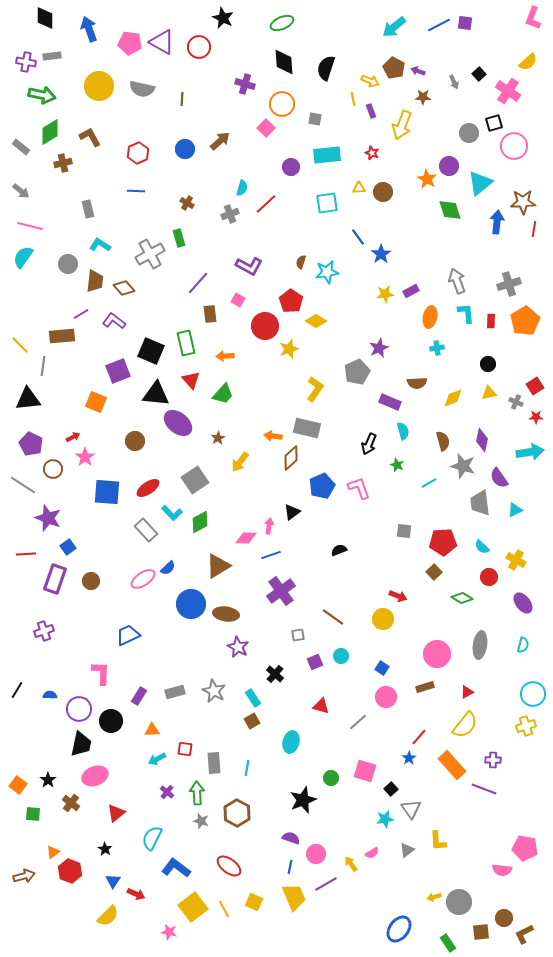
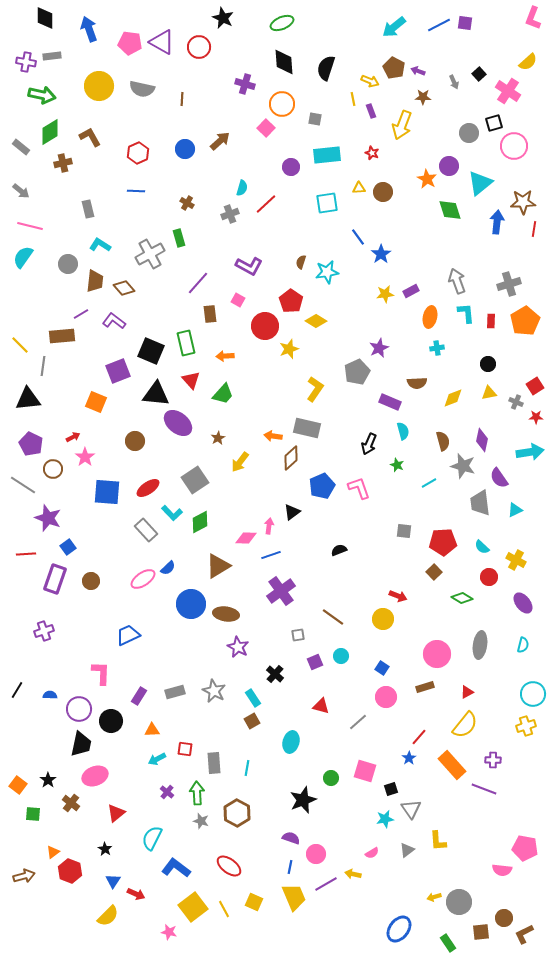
black square at (391, 789): rotated 24 degrees clockwise
yellow arrow at (351, 864): moved 2 px right, 10 px down; rotated 42 degrees counterclockwise
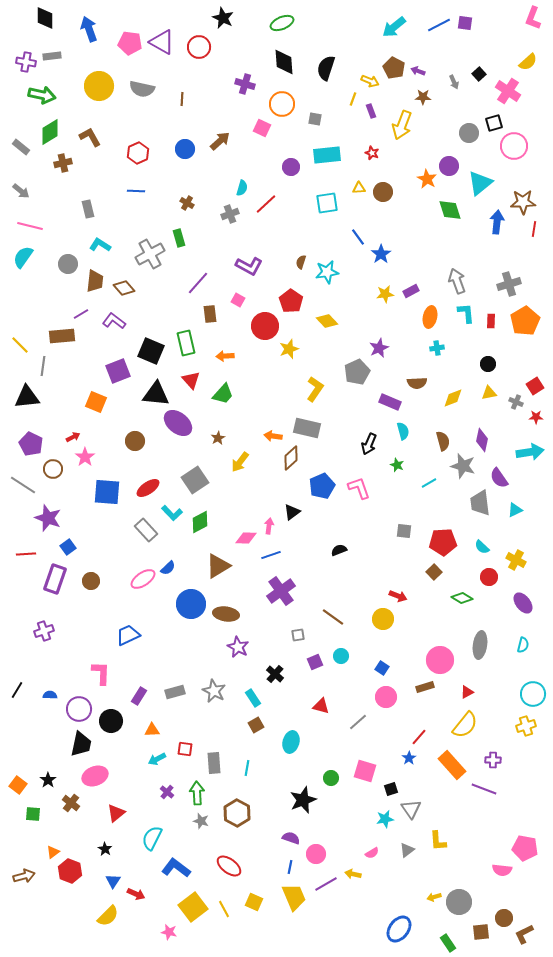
yellow line at (353, 99): rotated 32 degrees clockwise
pink square at (266, 128): moved 4 px left; rotated 18 degrees counterclockwise
yellow diamond at (316, 321): moved 11 px right; rotated 15 degrees clockwise
black triangle at (28, 399): moved 1 px left, 2 px up
pink circle at (437, 654): moved 3 px right, 6 px down
brown square at (252, 721): moved 4 px right, 4 px down
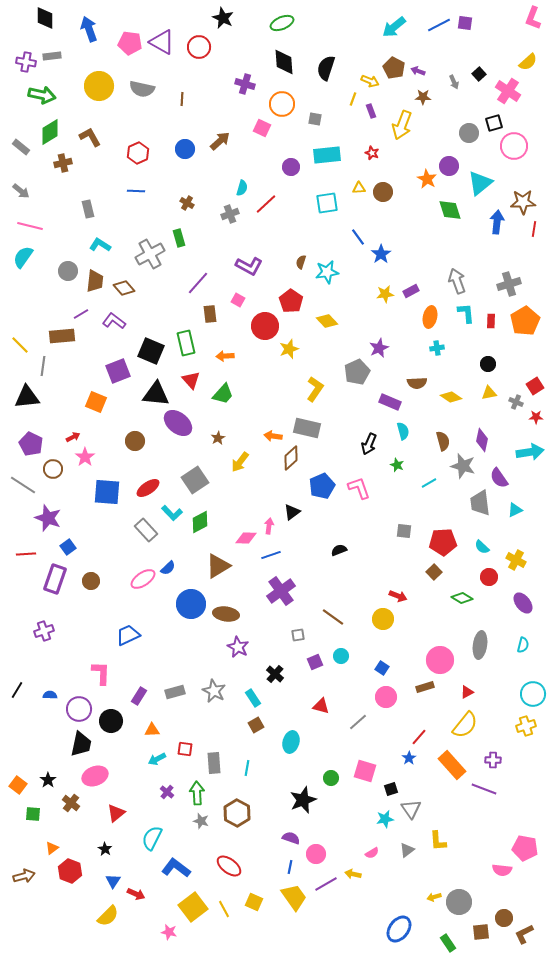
gray circle at (68, 264): moved 7 px down
yellow diamond at (453, 398): moved 2 px left, 1 px up; rotated 55 degrees clockwise
orange triangle at (53, 852): moved 1 px left, 4 px up
yellow trapezoid at (294, 897): rotated 12 degrees counterclockwise
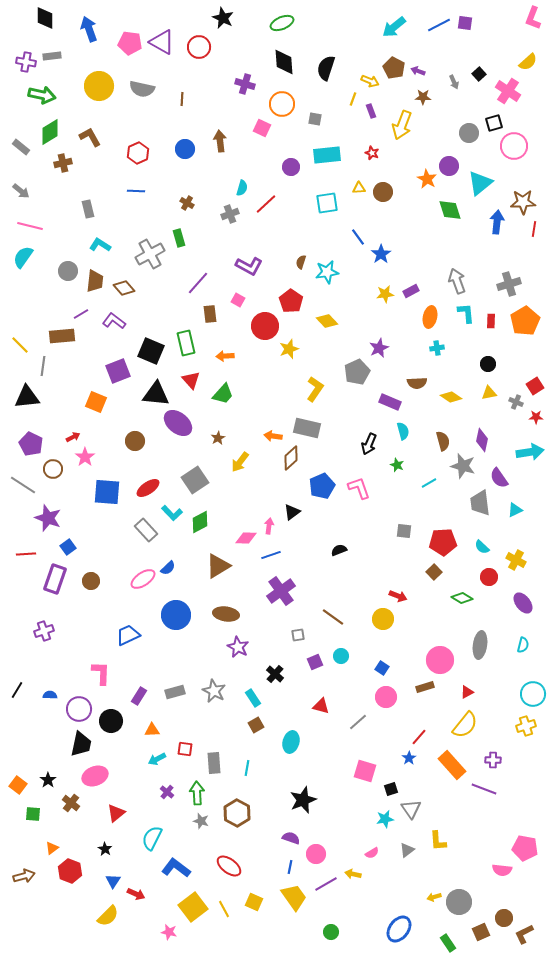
brown arrow at (220, 141): rotated 55 degrees counterclockwise
blue circle at (191, 604): moved 15 px left, 11 px down
green circle at (331, 778): moved 154 px down
brown square at (481, 932): rotated 18 degrees counterclockwise
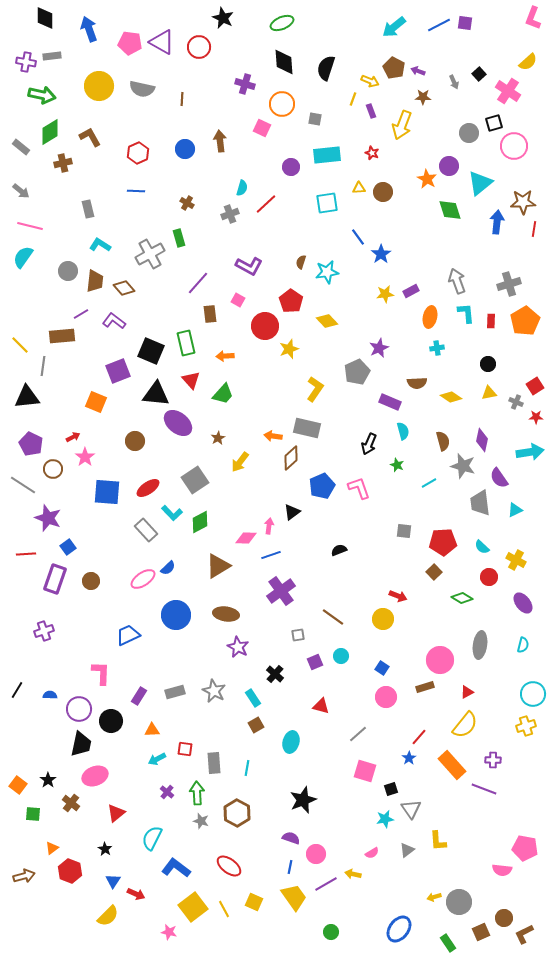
gray line at (358, 722): moved 12 px down
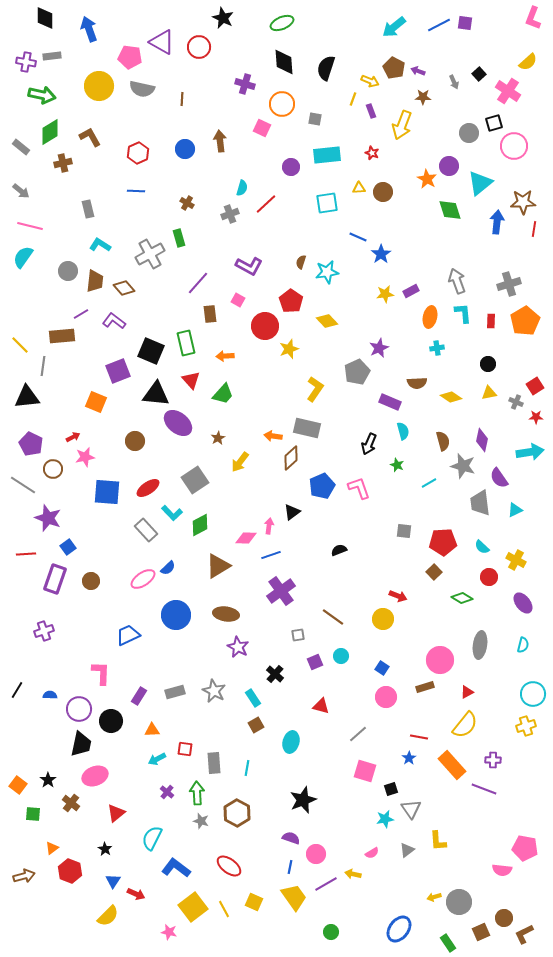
pink pentagon at (130, 43): moved 14 px down
blue line at (358, 237): rotated 30 degrees counterclockwise
cyan L-shape at (466, 313): moved 3 px left
pink star at (85, 457): rotated 24 degrees clockwise
green diamond at (200, 522): moved 3 px down
red line at (419, 737): rotated 60 degrees clockwise
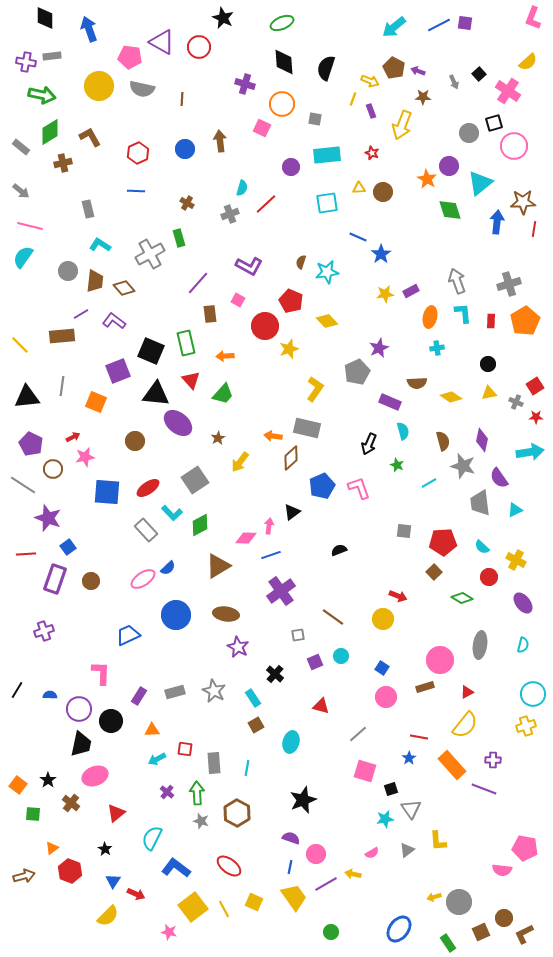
red pentagon at (291, 301): rotated 10 degrees counterclockwise
gray line at (43, 366): moved 19 px right, 20 px down
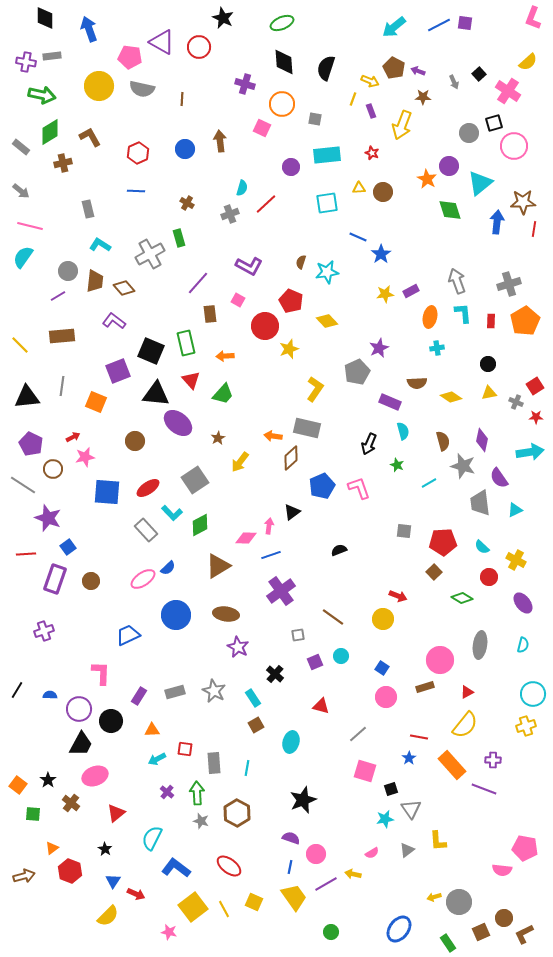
purple line at (81, 314): moved 23 px left, 18 px up
black trapezoid at (81, 744): rotated 16 degrees clockwise
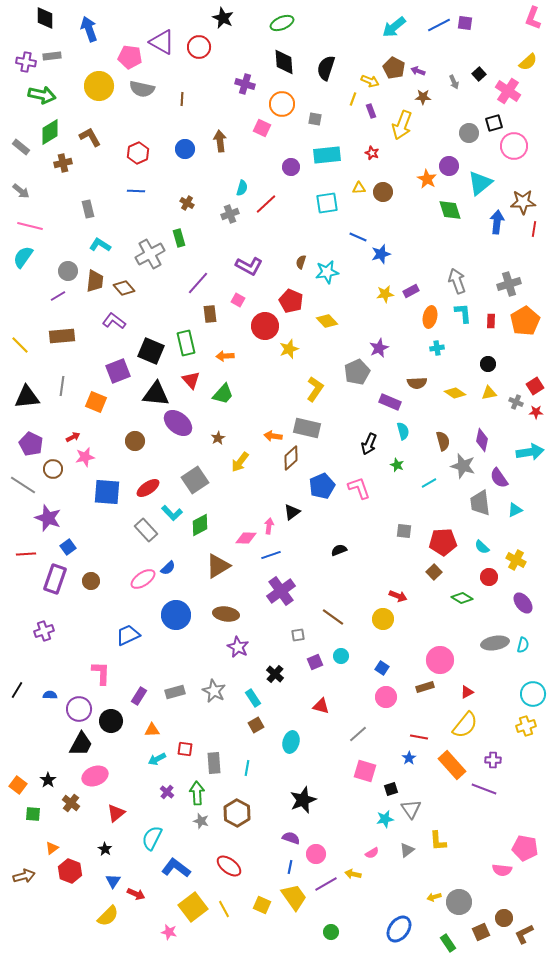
blue star at (381, 254): rotated 18 degrees clockwise
yellow diamond at (451, 397): moved 4 px right, 4 px up
red star at (536, 417): moved 5 px up
gray ellipse at (480, 645): moved 15 px right, 2 px up; rotated 72 degrees clockwise
yellow square at (254, 902): moved 8 px right, 3 px down
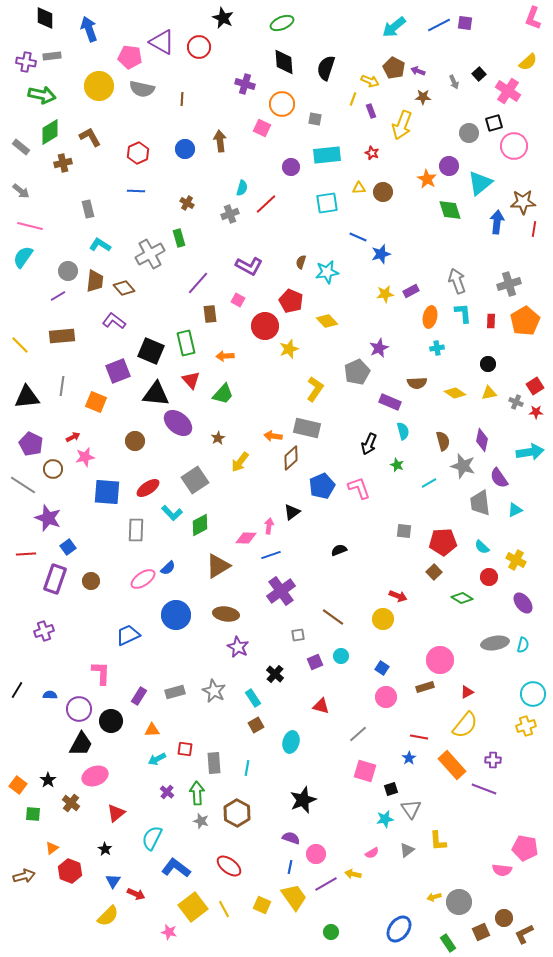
gray rectangle at (146, 530): moved 10 px left; rotated 45 degrees clockwise
